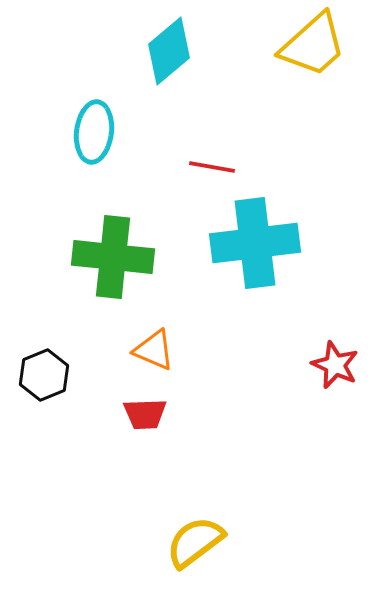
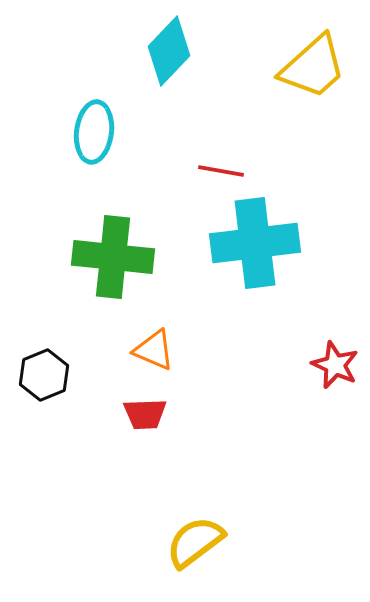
yellow trapezoid: moved 22 px down
cyan diamond: rotated 6 degrees counterclockwise
red line: moved 9 px right, 4 px down
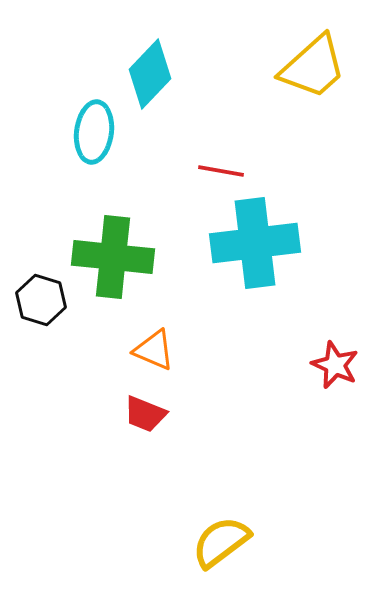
cyan diamond: moved 19 px left, 23 px down
black hexagon: moved 3 px left, 75 px up; rotated 21 degrees counterclockwise
red trapezoid: rotated 24 degrees clockwise
yellow semicircle: moved 26 px right
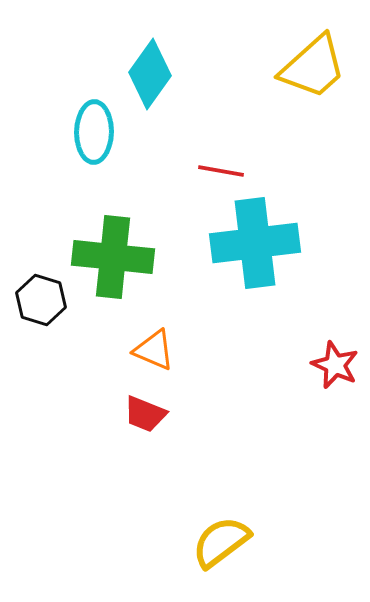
cyan diamond: rotated 8 degrees counterclockwise
cyan ellipse: rotated 6 degrees counterclockwise
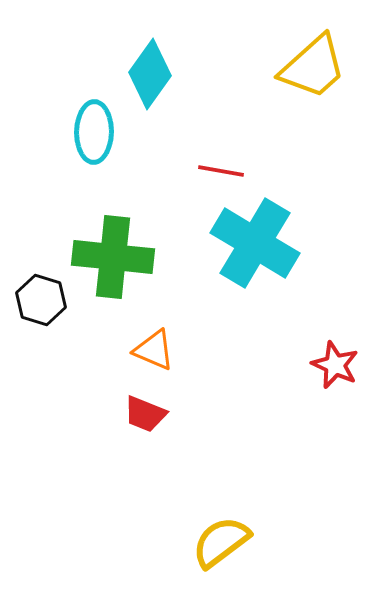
cyan cross: rotated 38 degrees clockwise
